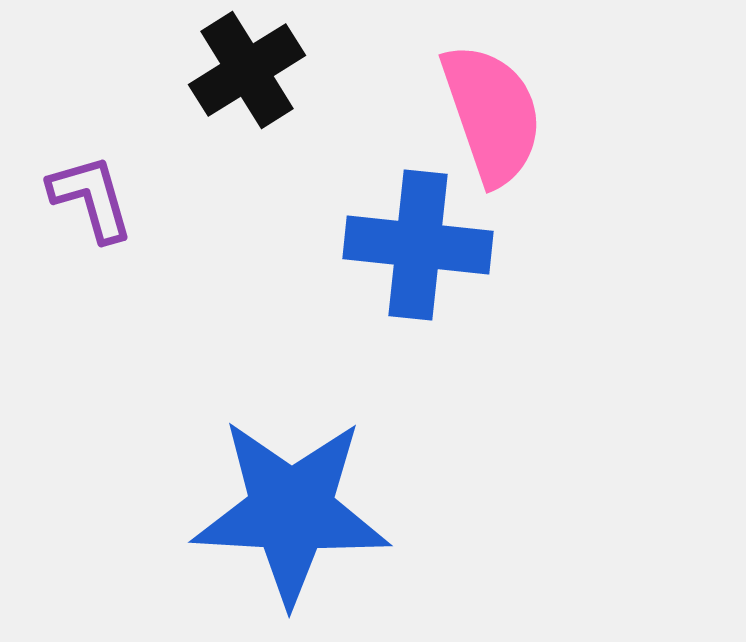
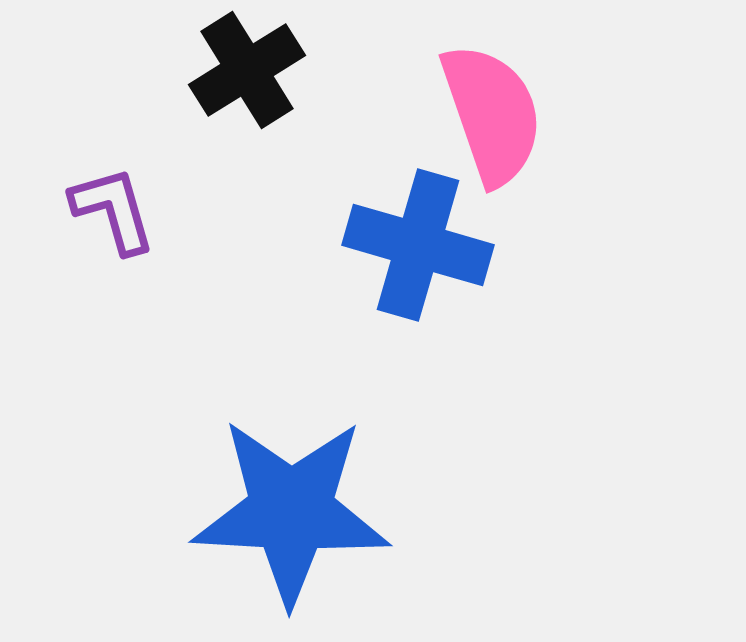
purple L-shape: moved 22 px right, 12 px down
blue cross: rotated 10 degrees clockwise
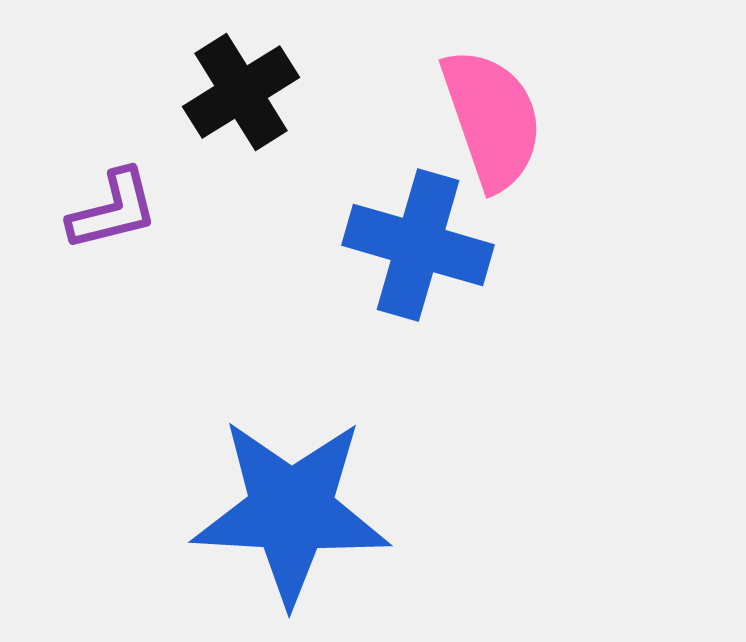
black cross: moved 6 px left, 22 px down
pink semicircle: moved 5 px down
purple L-shape: rotated 92 degrees clockwise
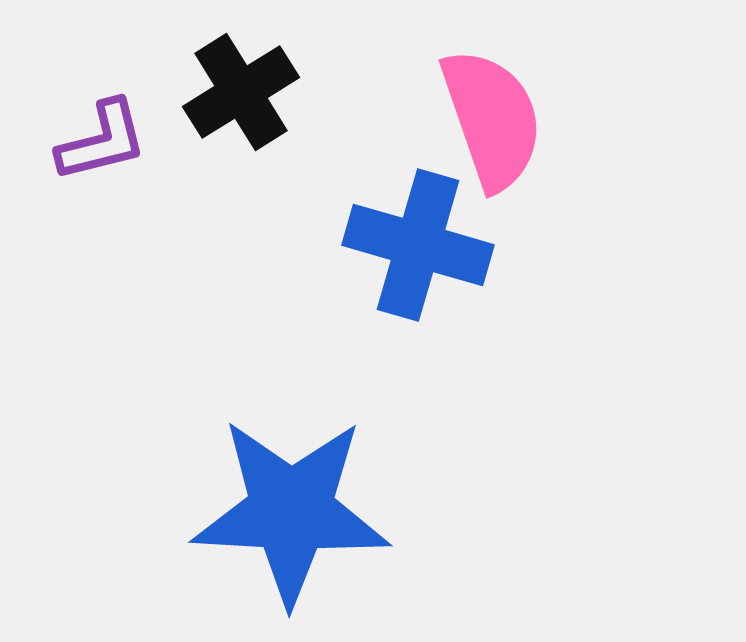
purple L-shape: moved 11 px left, 69 px up
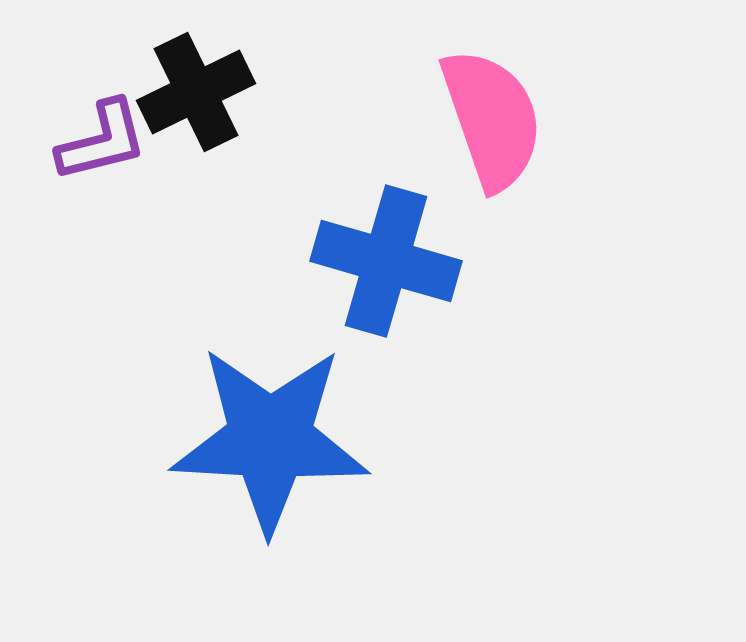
black cross: moved 45 px left; rotated 6 degrees clockwise
blue cross: moved 32 px left, 16 px down
blue star: moved 21 px left, 72 px up
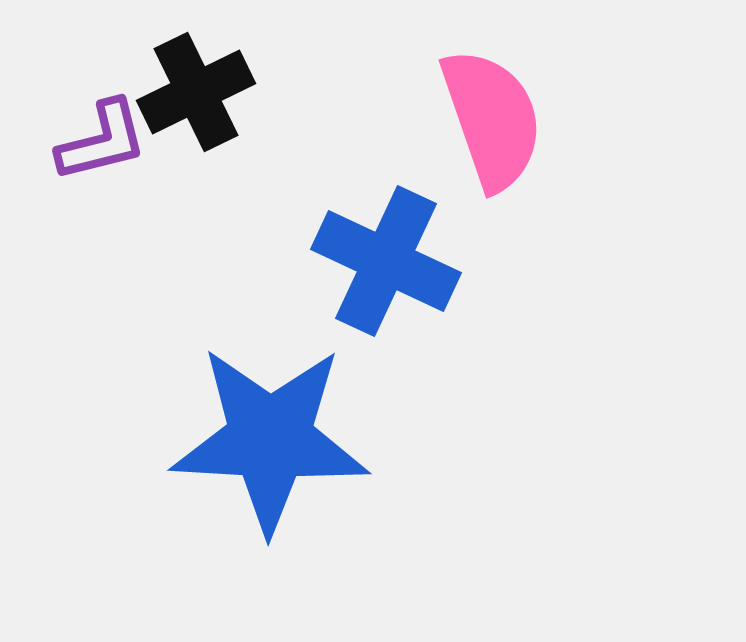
blue cross: rotated 9 degrees clockwise
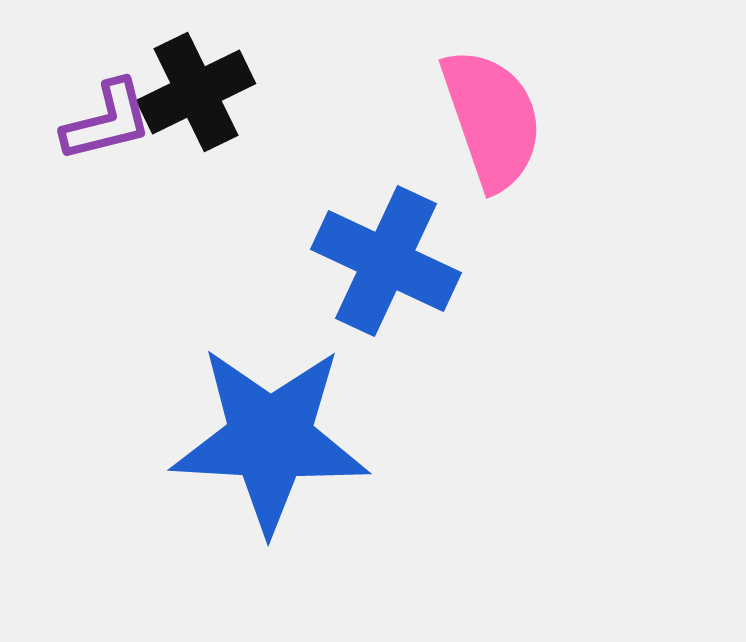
purple L-shape: moved 5 px right, 20 px up
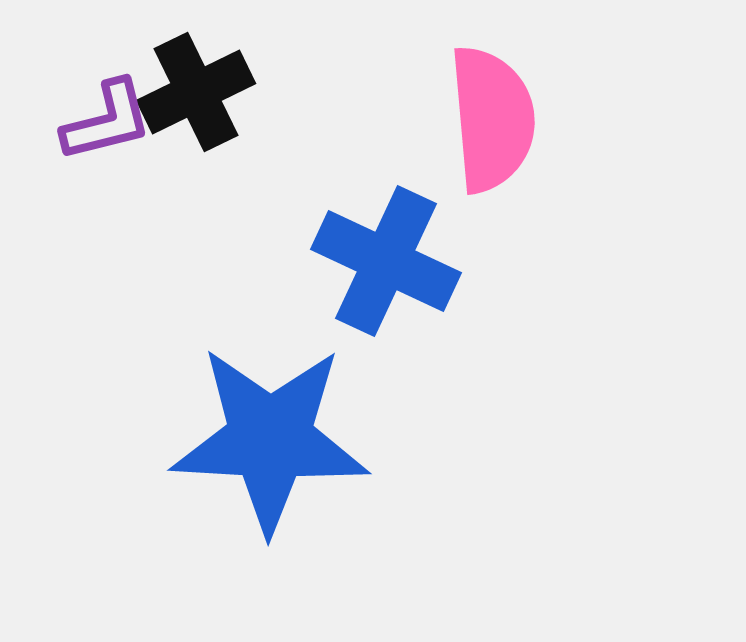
pink semicircle: rotated 14 degrees clockwise
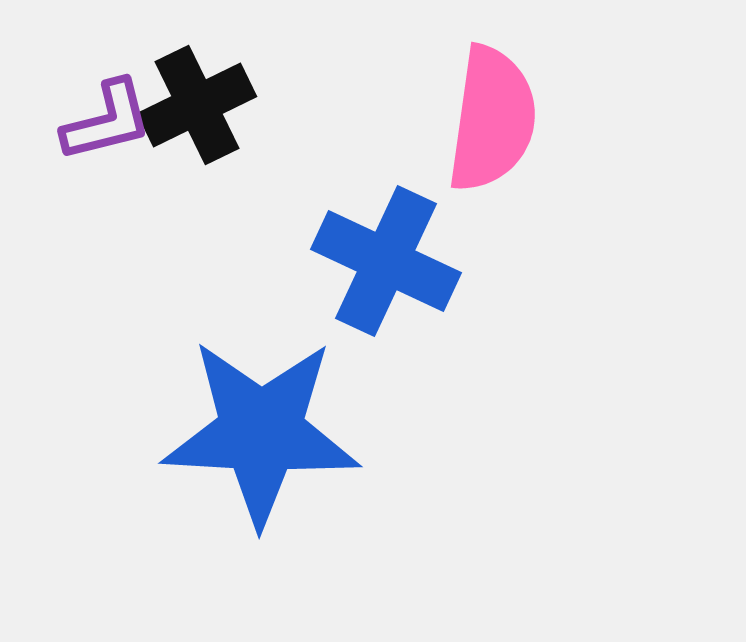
black cross: moved 1 px right, 13 px down
pink semicircle: rotated 13 degrees clockwise
blue star: moved 9 px left, 7 px up
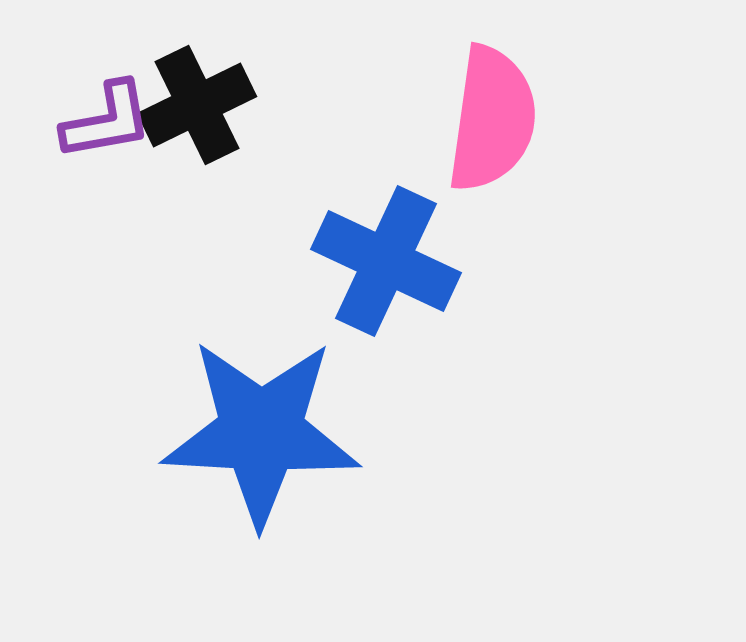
purple L-shape: rotated 4 degrees clockwise
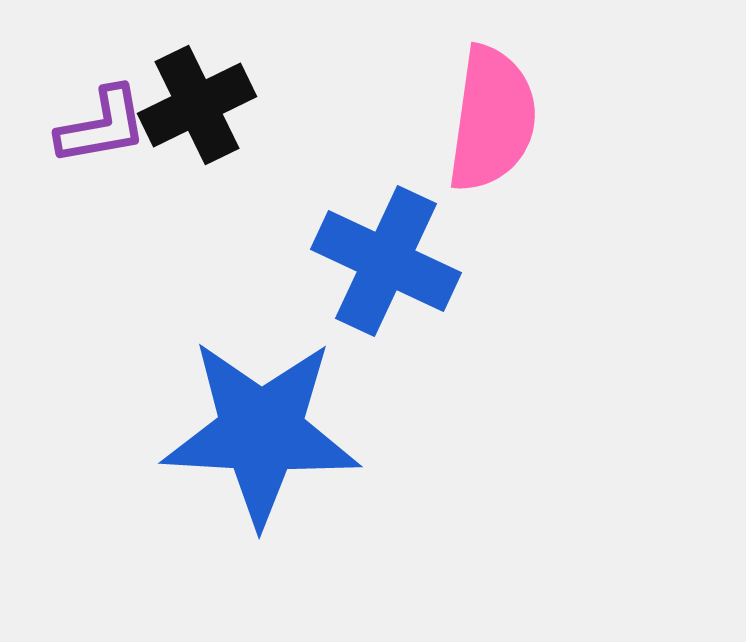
purple L-shape: moved 5 px left, 5 px down
